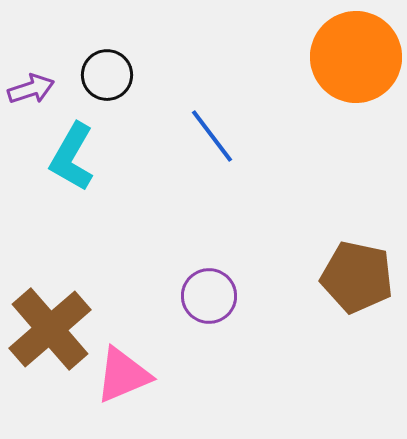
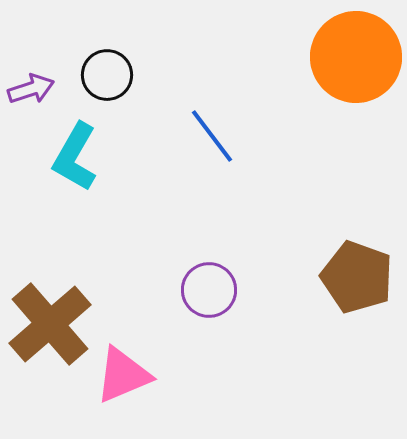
cyan L-shape: moved 3 px right
brown pentagon: rotated 8 degrees clockwise
purple circle: moved 6 px up
brown cross: moved 5 px up
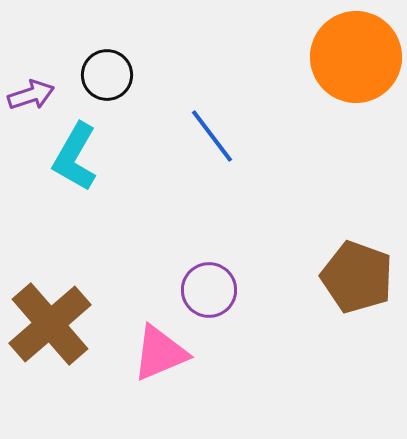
purple arrow: moved 6 px down
pink triangle: moved 37 px right, 22 px up
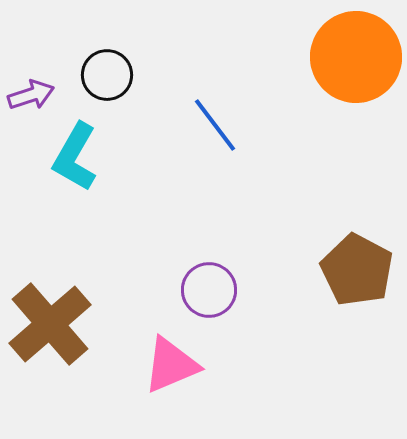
blue line: moved 3 px right, 11 px up
brown pentagon: moved 7 px up; rotated 8 degrees clockwise
pink triangle: moved 11 px right, 12 px down
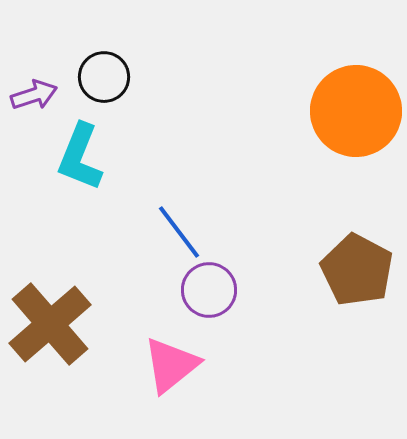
orange circle: moved 54 px down
black circle: moved 3 px left, 2 px down
purple arrow: moved 3 px right
blue line: moved 36 px left, 107 px down
cyan L-shape: moved 5 px right; rotated 8 degrees counterclockwise
pink triangle: rotated 16 degrees counterclockwise
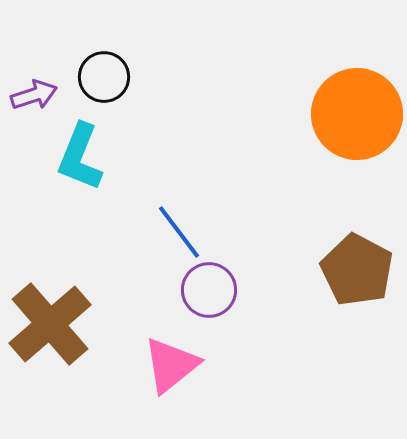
orange circle: moved 1 px right, 3 px down
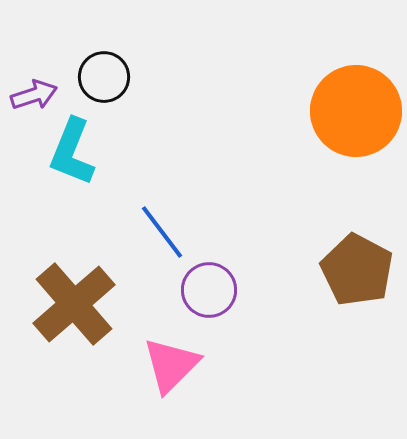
orange circle: moved 1 px left, 3 px up
cyan L-shape: moved 8 px left, 5 px up
blue line: moved 17 px left
brown cross: moved 24 px right, 20 px up
pink triangle: rotated 6 degrees counterclockwise
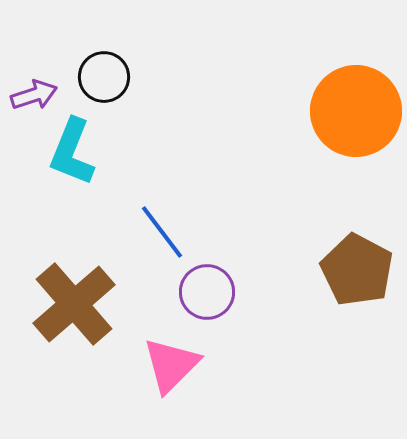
purple circle: moved 2 px left, 2 px down
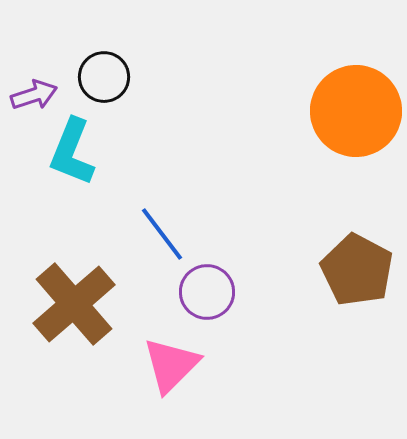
blue line: moved 2 px down
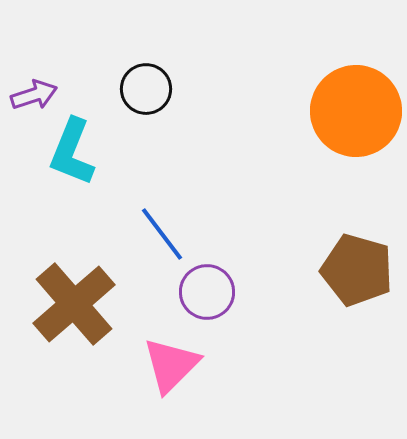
black circle: moved 42 px right, 12 px down
brown pentagon: rotated 12 degrees counterclockwise
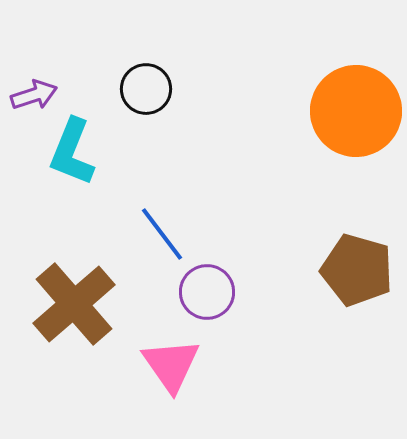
pink triangle: rotated 20 degrees counterclockwise
